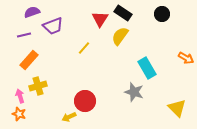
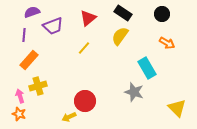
red triangle: moved 12 px left, 1 px up; rotated 18 degrees clockwise
purple line: rotated 72 degrees counterclockwise
orange arrow: moved 19 px left, 15 px up
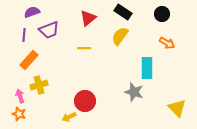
black rectangle: moved 1 px up
purple trapezoid: moved 4 px left, 4 px down
yellow line: rotated 48 degrees clockwise
cyan rectangle: rotated 30 degrees clockwise
yellow cross: moved 1 px right, 1 px up
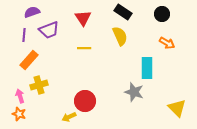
red triangle: moved 5 px left; rotated 24 degrees counterclockwise
yellow semicircle: rotated 120 degrees clockwise
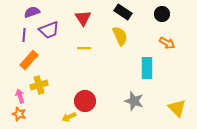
gray star: moved 9 px down
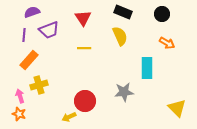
black rectangle: rotated 12 degrees counterclockwise
gray star: moved 10 px left, 9 px up; rotated 24 degrees counterclockwise
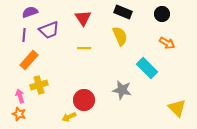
purple semicircle: moved 2 px left
cyan rectangle: rotated 45 degrees counterclockwise
gray star: moved 2 px left, 2 px up; rotated 18 degrees clockwise
red circle: moved 1 px left, 1 px up
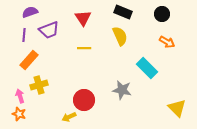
orange arrow: moved 1 px up
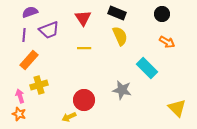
black rectangle: moved 6 px left, 1 px down
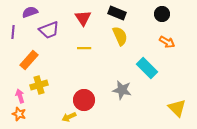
purple line: moved 11 px left, 3 px up
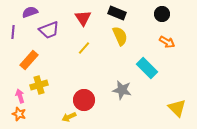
yellow line: rotated 48 degrees counterclockwise
